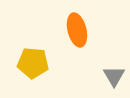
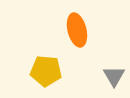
yellow pentagon: moved 13 px right, 8 px down
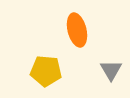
gray triangle: moved 3 px left, 6 px up
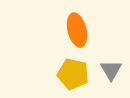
yellow pentagon: moved 27 px right, 3 px down; rotated 8 degrees clockwise
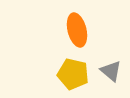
gray triangle: moved 1 px down; rotated 20 degrees counterclockwise
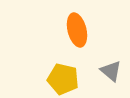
yellow pentagon: moved 10 px left, 5 px down
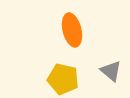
orange ellipse: moved 5 px left
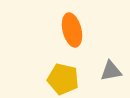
gray triangle: rotated 50 degrees counterclockwise
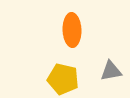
orange ellipse: rotated 12 degrees clockwise
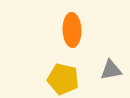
gray triangle: moved 1 px up
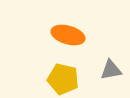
orange ellipse: moved 4 px left, 5 px down; rotated 72 degrees counterclockwise
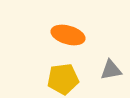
yellow pentagon: rotated 20 degrees counterclockwise
